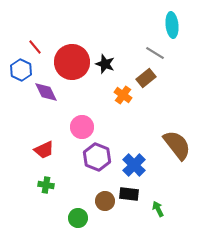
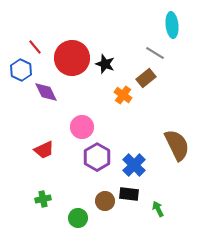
red circle: moved 4 px up
brown semicircle: rotated 12 degrees clockwise
purple hexagon: rotated 8 degrees clockwise
green cross: moved 3 px left, 14 px down; rotated 21 degrees counterclockwise
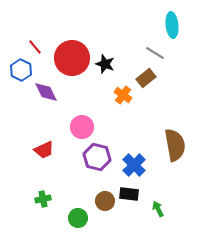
brown semicircle: moved 2 px left; rotated 16 degrees clockwise
purple hexagon: rotated 16 degrees counterclockwise
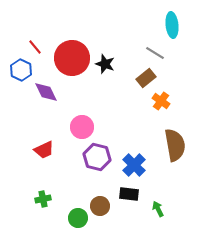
orange cross: moved 38 px right, 6 px down
brown circle: moved 5 px left, 5 px down
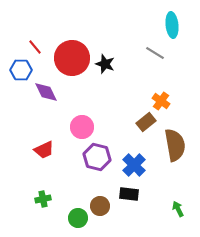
blue hexagon: rotated 25 degrees counterclockwise
brown rectangle: moved 44 px down
green arrow: moved 20 px right
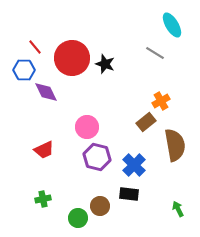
cyan ellipse: rotated 25 degrees counterclockwise
blue hexagon: moved 3 px right
orange cross: rotated 24 degrees clockwise
pink circle: moved 5 px right
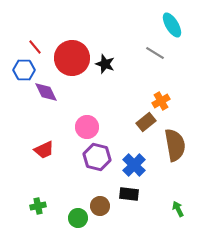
green cross: moved 5 px left, 7 px down
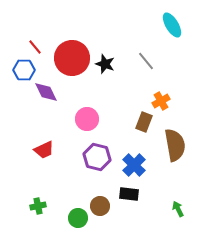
gray line: moved 9 px left, 8 px down; rotated 18 degrees clockwise
brown rectangle: moved 2 px left; rotated 30 degrees counterclockwise
pink circle: moved 8 px up
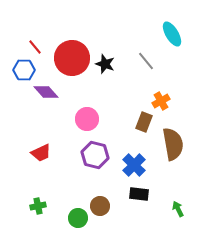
cyan ellipse: moved 9 px down
purple diamond: rotated 15 degrees counterclockwise
brown semicircle: moved 2 px left, 1 px up
red trapezoid: moved 3 px left, 3 px down
purple hexagon: moved 2 px left, 2 px up
black rectangle: moved 10 px right
